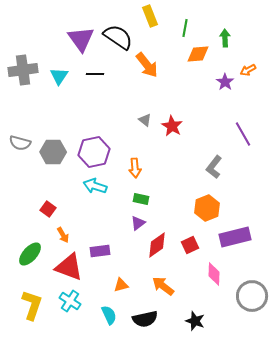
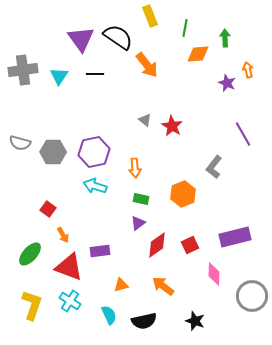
orange arrow at (248, 70): rotated 105 degrees clockwise
purple star at (225, 82): moved 2 px right, 1 px down; rotated 12 degrees counterclockwise
orange hexagon at (207, 208): moved 24 px left, 14 px up
black semicircle at (145, 319): moved 1 px left, 2 px down
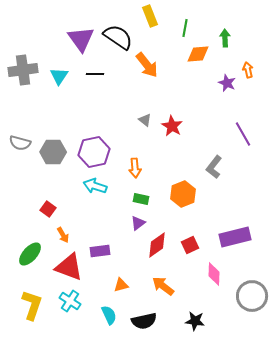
black star at (195, 321): rotated 12 degrees counterclockwise
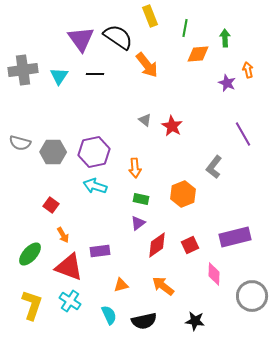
red square at (48, 209): moved 3 px right, 4 px up
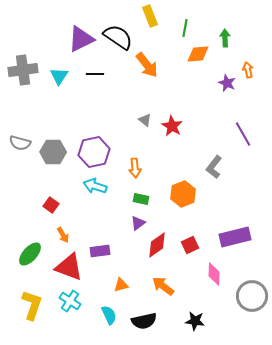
purple triangle at (81, 39): rotated 40 degrees clockwise
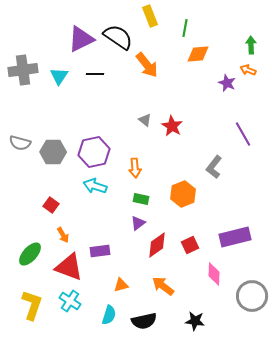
green arrow at (225, 38): moved 26 px right, 7 px down
orange arrow at (248, 70): rotated 56 degrees counterclockwise
cyan semicircle at (109, 315): rotated 42 degrees clockwise
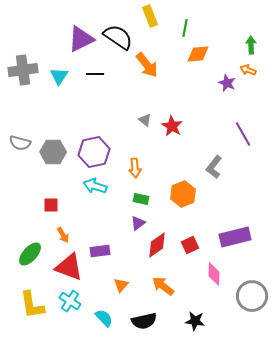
red square at (51, 205): rotated 35 degrees counterclockwise
orange triangle at (121, 285): rotated 35 degrees counterclockwise
yellow L-shape at (32, 305): rotated 152 degrees clockwise
cyan semicircle at (109, 315): moved 5 px left, 3 px down; rotated 60 degrees counterclockwise
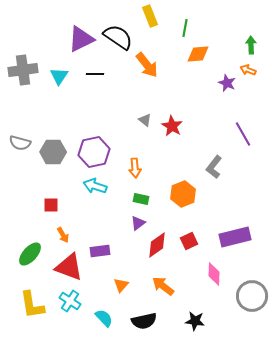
red square at (190, 245): moved 1 px left, 4 px up
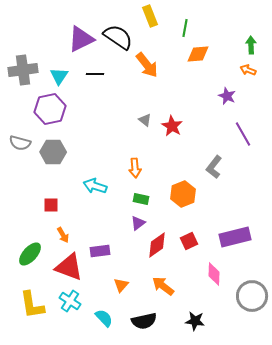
purple star at (227, 83): moved 13 px down
purple hexagon at (94, 152): moved 44 px left, 43 px up
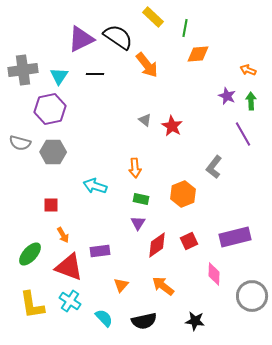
yellow rectangle at (150, 16): moved 3 px right, 1 px down; rotated 25 degrees counterclockwise
green arrow at (251, 45): moved 56 px down
purple triangle at (138, 223): rotated 21 degrees counterclockwise
